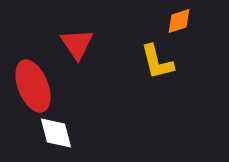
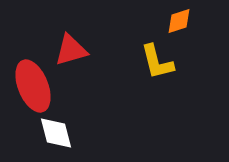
red triangle: moved 6 px left, 6 px down; rotated 48 degrees clockwise
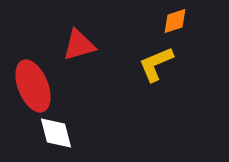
orange diamond: moved 4 px left
red triangle: moved 8 px right, 5 px up
yellow L-shape: moved 1 px left, 2 px down; rotated 81 degrees clockwise
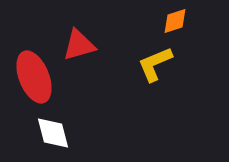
yellow L-shape: moved 1 px left
red ellipse: moved 1 px right, 9 px up
white diamond: moved 3 px left
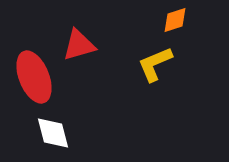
orange diamond: moved 1 px up
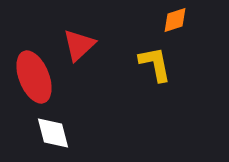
red triangle: rotated 27 degrees counterclockwise
yellow L-shape: rotated 102 degrees clockwise
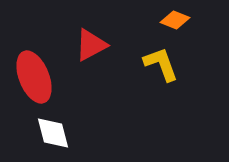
orange diamond: rotated 40 degrees clockwise
red triangle: moved 12 px right; rotated 15 degrees clockwise
yellow L-shape: moved 6 px right; rotated 9 degrees counterclockwise
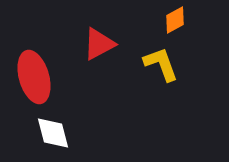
orange diamond: rotated 52 degrees counterclockwise
red triangle: moved 8 px right, 1 px up
red ellipse: rotated 6 degrees clockwise
